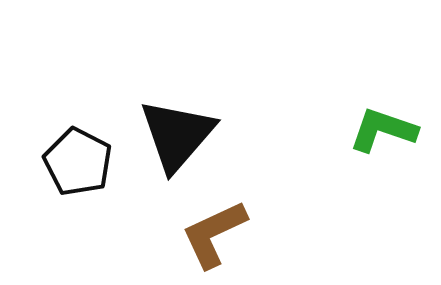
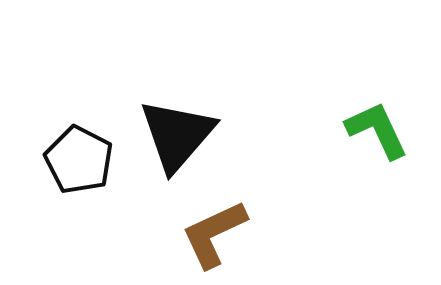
green L-shape: moved 6 px left; rotated 46 degrees clockwise
black pentagon: moved 1 px right, 2 px up
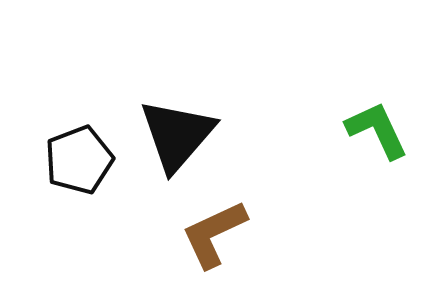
black pentagon: rotated 24 degrees clockwise
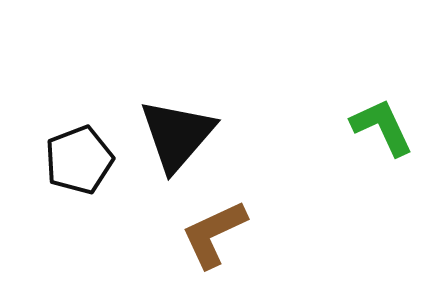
green L-shape: moved 5 px right, 3 px up
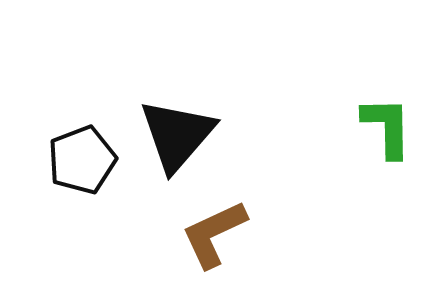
green L-shape: moved 5 px right; rotated 24 degrees clockwise
black pentagon: moved 3 px right
